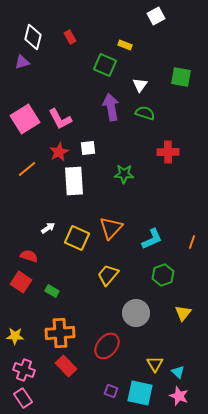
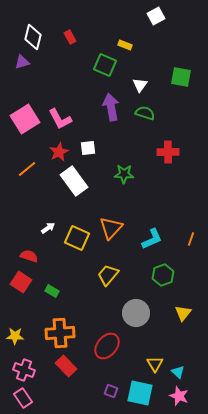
white rectangle at (74, 181): rotated 32 degrees counterclockwise
orange line at (192, 242): moved 1 px left, 3 px up
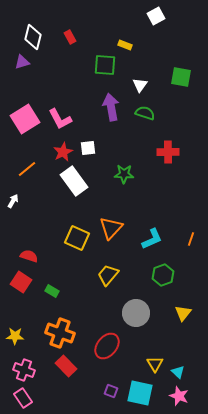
green square at (105, 65): rotated 20 degrees counterclockwise
red star at (59, 152): moved 4 px right
white arrow at (48, 228): moved 35 px left, 27 px up; rotated 24 degrees counterclockwise
orange cross at (60, 333): rotated 24 degrees clockwise
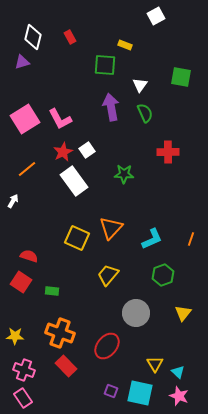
green semicircle at (145, 113): rotated 48 degrees clockwise
white square at (88, 148): moved 1 px left, 2 px down; rotated 28 degrees counterclockwise
green rectangle at (52, 291): rotated 24 degrees counterclockwise
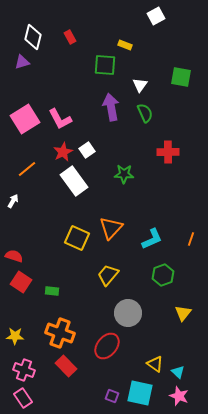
red semicircle at (29, 256): moved 15 px left
gray circle at (136, 313): moved 8 px left
yellow triangle at (155, 364): rotated 24 degrees counterclockwise
purple square at (111, 391): moved 1 px right, 5 px down
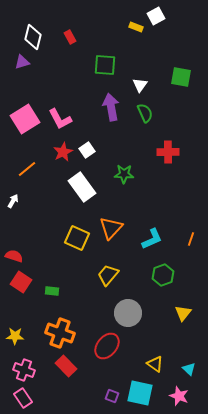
yellow rectangle at (125, 45): moved 11 px right, 18 px up
white rectangle at (74, 181): moved 8 px right, 6 px down
cyan triangle at (178, 372): moved 11 px right, 3 px up
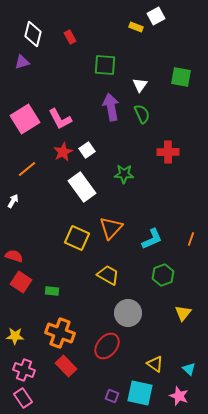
white diamond at (33, 37): moved 3 px up
green semicircle at (145, 113): moved 3 px left, 1 px down
yellow trapezoid at (108, 275): rotated 80 degrees clockwise
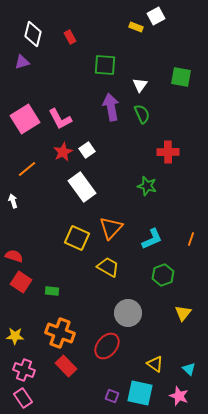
green star at (124, 174): moved 23 px right, 12 px down; rotated 12 degrees clockwise
white arrow at (13, 201): rotated 48 degrees counterclockwise
yellow trapezoid at (108, 275): moved 8 px up
